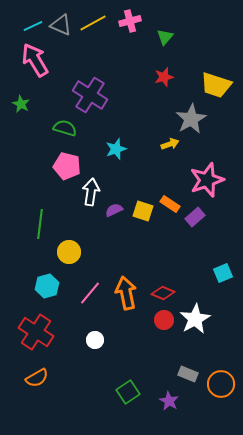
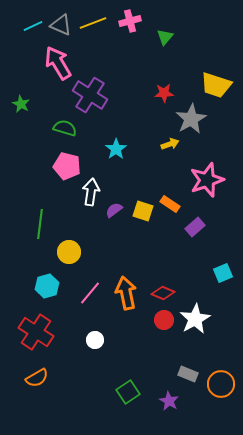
yellow line: rotated 8 degrees clockwise
pink arrow: moved 23 px right, 3 px down
red star: moved 16 px down; rotated 12 degrees clockwise
cyan star: rotated 15 degrees counterclockwise
purple semicircle: rotated 12 degrees counterclockwise
purple rectangle: moved 10 px down
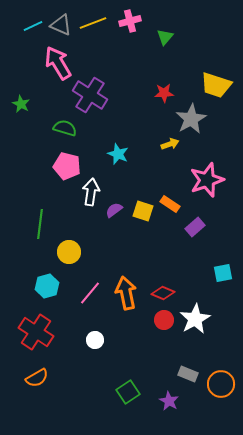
cyan star: moved 2 px right, 5 px down; rotated 15 degrees counterclockwise
cyan square: rotated 12 degrees clockwise
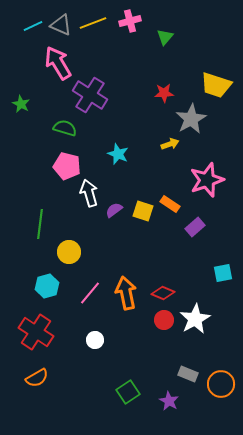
white arrow: moved 2 px left, 1 px down; rotated 24 degrees counterclockwise
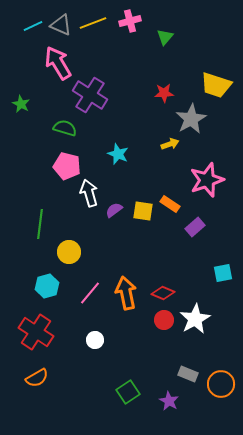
yellow square: rotated 10 degrees counterclockwise
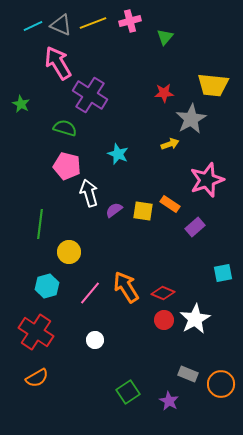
yellow trapezoid: moved 3 px left; rotated 12 degrees counterclockwise
orange arrow: moved 6 px up; rotated 20 degrees counterclockwise
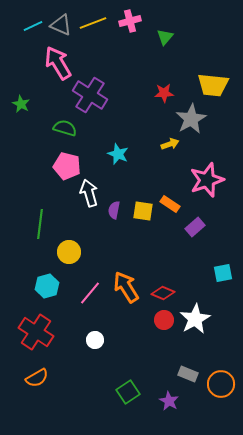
purple semicircle: rotated 42 degrees counterclockwise
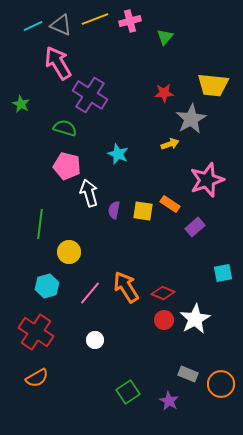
yellow line: moved 2 px right, 4 px up
